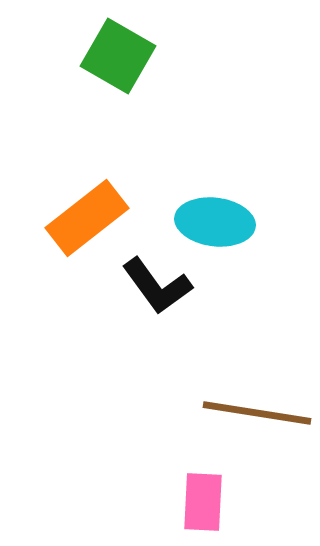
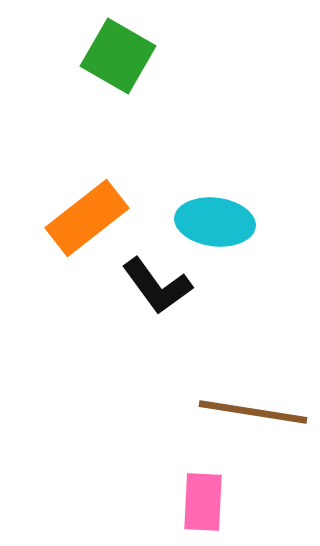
brown line: moved 4 px left, 1 px up
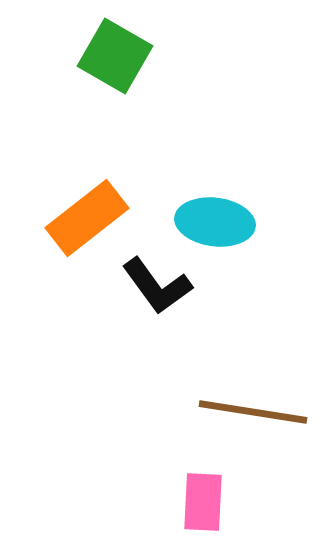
green square: moved 3 px left
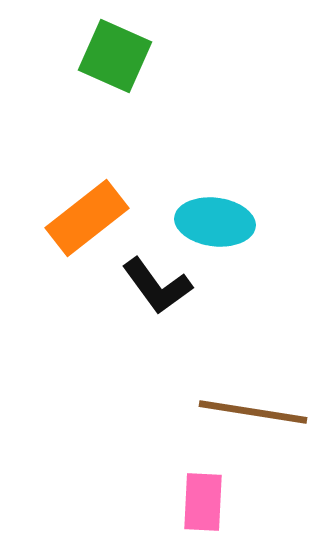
green square: rotated 6 degrees counterclockwise
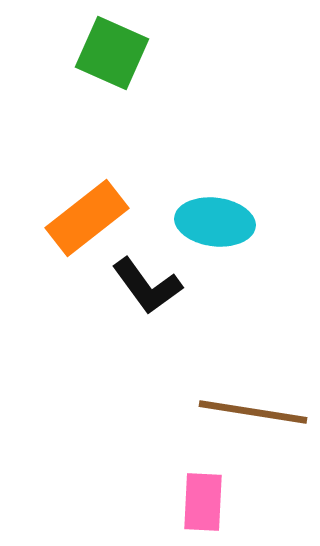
green square: moved 3 px left, 3 px up
black L-shape: moved 10 px left
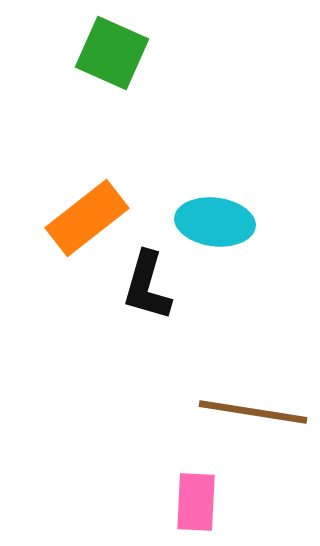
black L-shape: rotated 52 degrees clockwise
pink rectangle: moved 7 px left
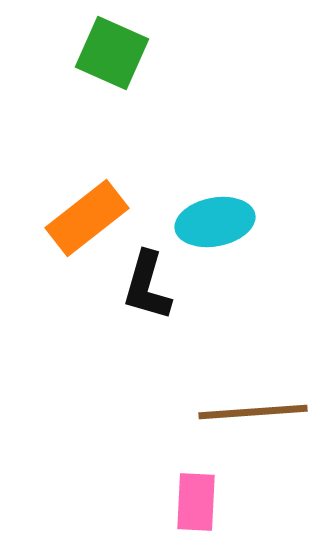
cyan ellipse: rotated 18 degrees counterclockwise
brown line: rotated 13 degrees counterclockwise
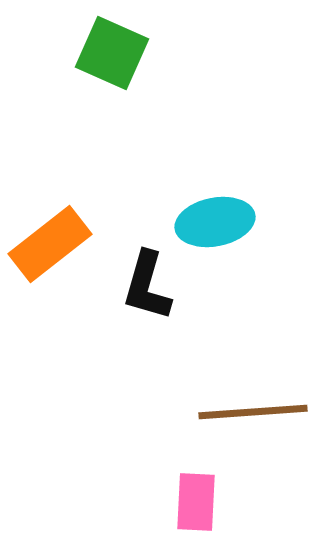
orange rectangle: moved 37 px left, 26 px down
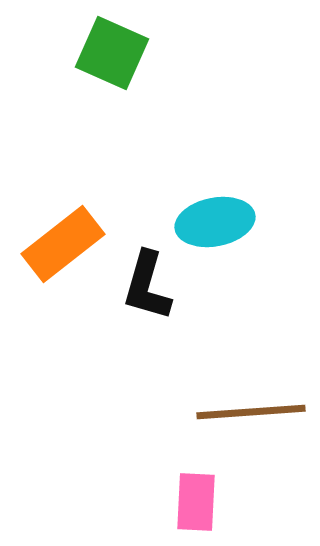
orange rectangle: moved 13 px right
brown line: moved 2 px left
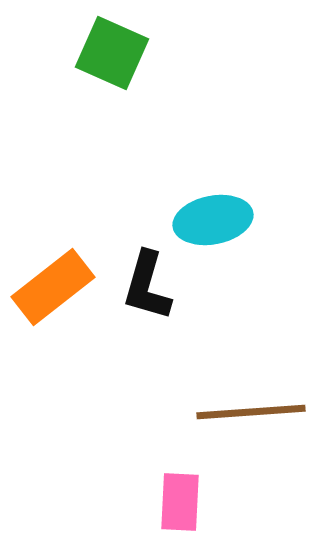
cyan ellipse: moved 2 px left, 2 px up
orange rectangle: moved 10 px left, 43 px down
pink rectangle: moved 16 px left
